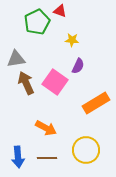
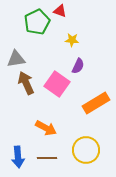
pink square: moved 2 px right, 2 px down
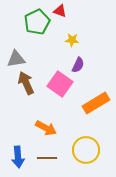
purple semicircle: moved 1 px up
pink square: moved 3 px right
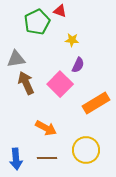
pink square: rotated 10 degrees clockwise
blue arrow: moved 2 px left, 2 px down
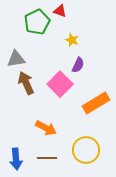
yellow star: rotated 16 degrees clockwise
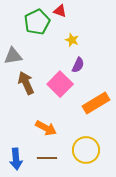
gray triangle: moved 3 px left, 3 px up
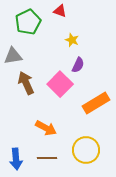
green pentagon: moved 9 px left
